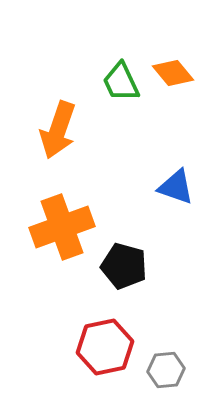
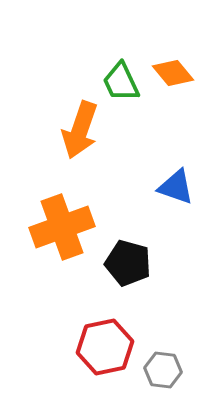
orange arrow: moved 22 px right
black pentagon: moved 4 px right, 3 px up
gray hexagon: moved 3 px left; rotated 12 degrees clockwise
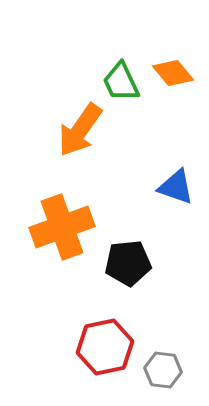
orange arrow: rotated 16 degrees clockwise
black pentagon: rotated 21 degrees counterclockwise
